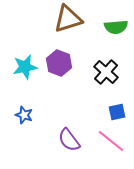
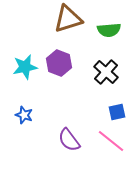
green semicircle: moved 7 px left, 3 px down
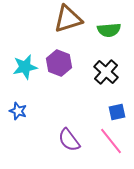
blue star: moved 6 px left, 4 px up
pink line: rotated 12 degrees clockwise
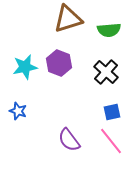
blue square: moved 5 px left
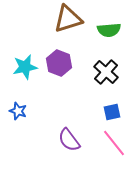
pink line: moved 3 px right, 2 px down
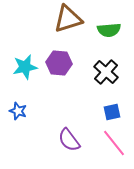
purple hexagon: rotated 15 degrees counterclockwise
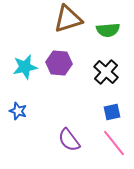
green semicircle: moved 1 px left
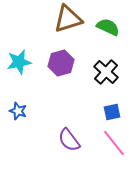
green semicircle: moved 3 px up; rotated 150 degrees counterclockwise
purple hexagon: moved 2 px right; rotated 20 degrees counterclockwise
cyan star: moved 6 px left, 5 px up
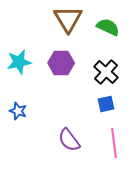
brown triangle: rotated 44 degrees counterclockwise
purple hexagon: rotated 15 degrees clockwise
blue square: moved 6 px left, 8 px up
pink line: rotated 32 degrees clockwise
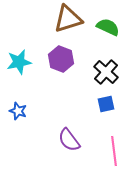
brown triangle: rotated 44 degrees clockwise
purple hexagon: moved 4 px up; rotated 20 degrees clockwise
pink line: moved 8 px down
